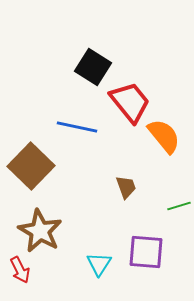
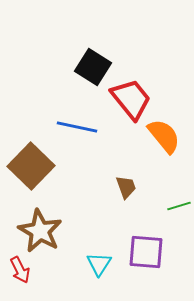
red trapezoid: moved 1 px right, 3 px up
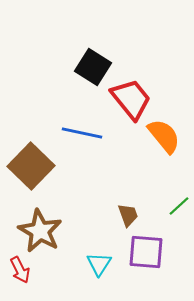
blue line: moved 5 px right, 6 px down
brown trapezoid: moved 2 px right, 28 px down
green line: rotated 25 degrees counterclockwise
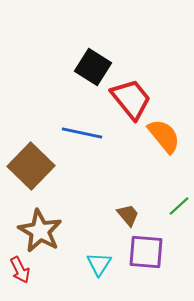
brown trapezoid: rotated 20 degrees counterclockwise
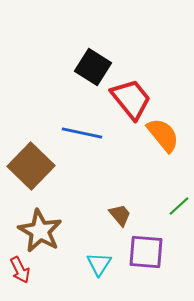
orange semicircle: moved 1 px left, 1 px up
brown trapezoid: moved 8 px left
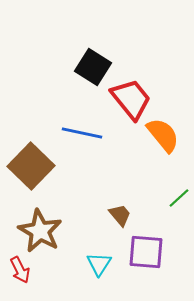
green line: moved 8 px up
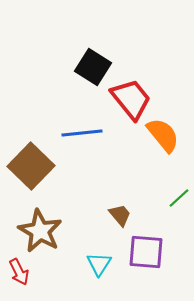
blue line: rotated 18 degrees counterclockwise
red arrow: moved 1 px left, 2 px down
